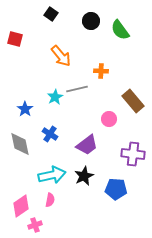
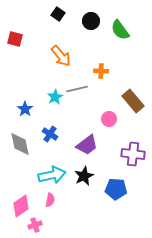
black square: moved 7 px right
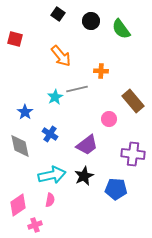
green semicircle: moved 1 px right, 1 px up
blue star: moved 3 px down
gray diamond: moved 2 px down
pink diamond: moved 3 px left, 1 px up
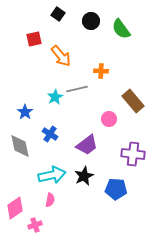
red square: moved 19 px right; rotated 28 degrees counterclockwise
pink diamond: moved 3 px left, 3 px down
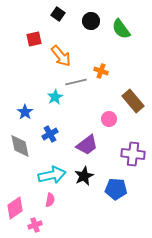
orange cross: rotated 16 degrees clockwise
gray line: moved 1 px left, 7 px up
blue cross: rotated 28 degrees clockwise
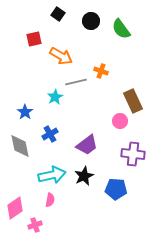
orange arrow: rotated 20 degrees counterclockwise
brown rectangle: rotated 15 degrees clockwise
pink circle: moved 11 px right, 2 px down
